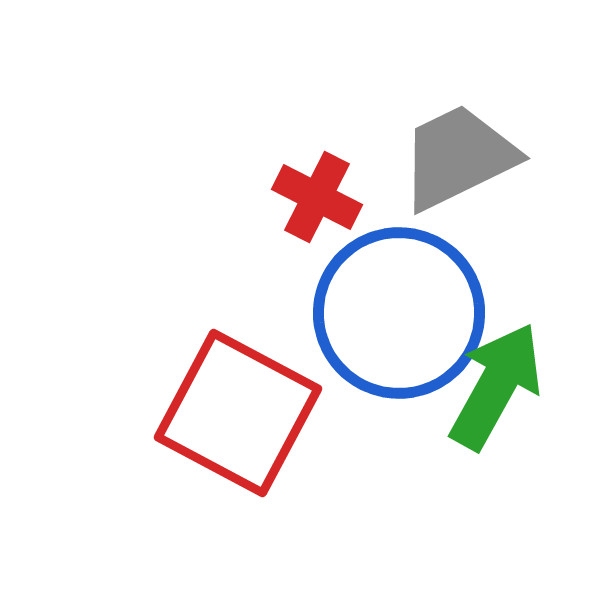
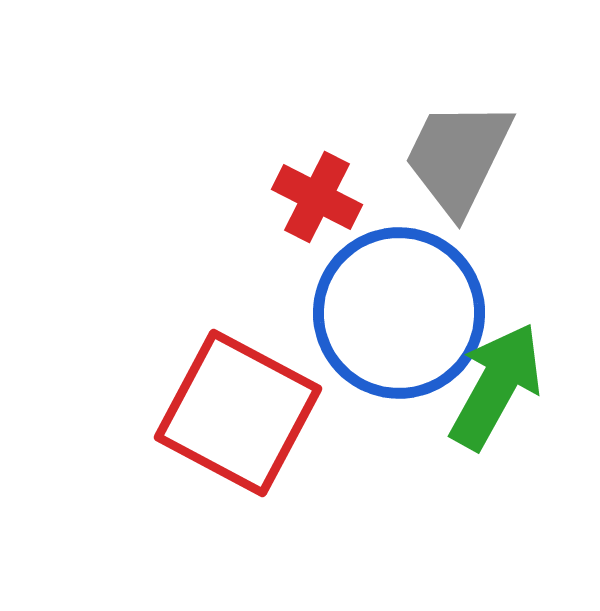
gray trapezoid: rotated 38 degrees counterclockwise
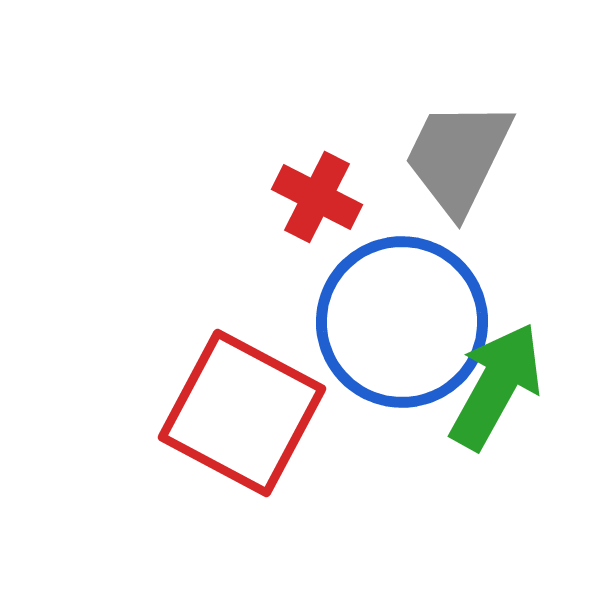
blue circle: moved 3 px right, 9 px down
red square: moved 4 px right
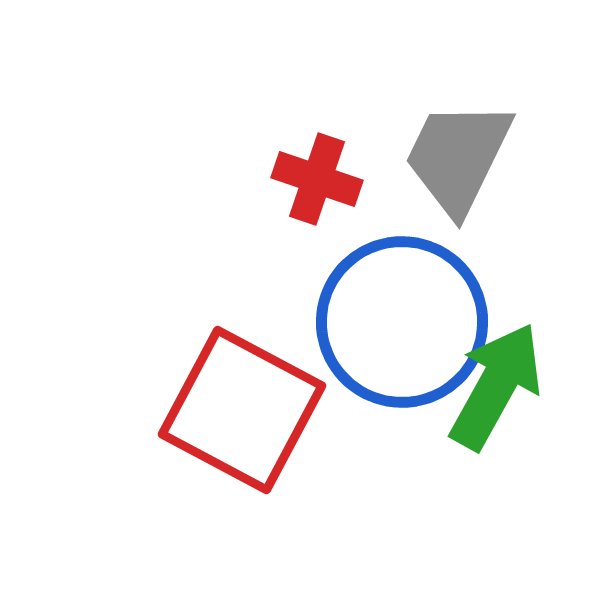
red cross: moved 18 px up; rotated 8 degrees counterclockwise
red square: moved 3 px up
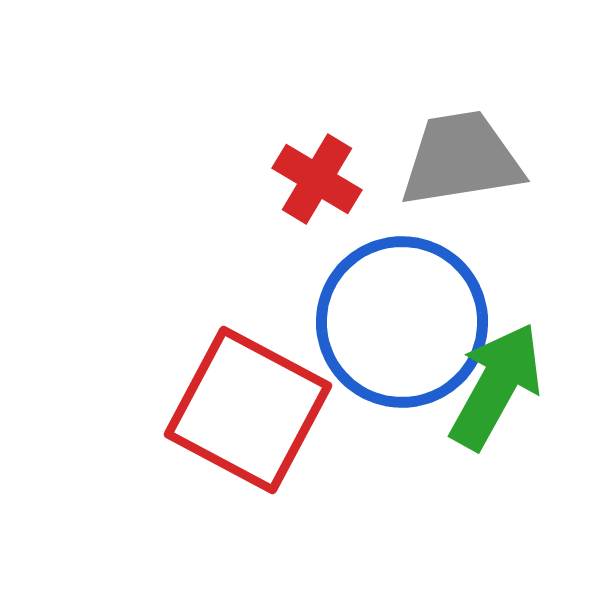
gray trapezoid: moved 3 px right, 2 px down; rotated 55 degrees clockwise
red cross: rotated 12 degrees clockwise
red square: moved 6 px right
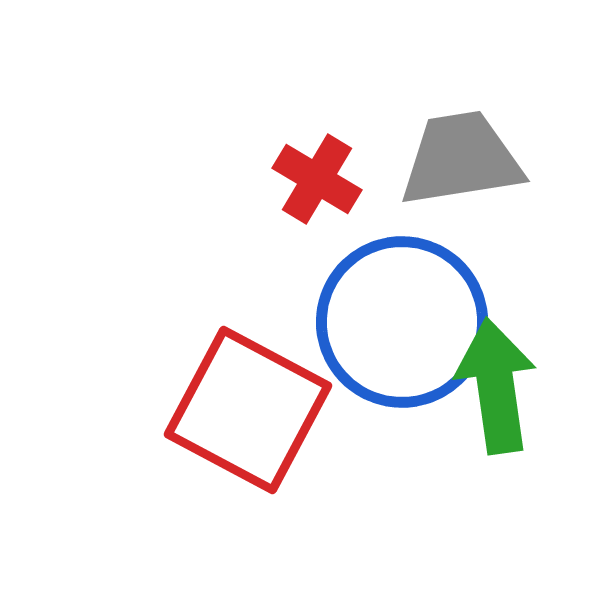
green arrow: rotated 37 degrees counterclockwise
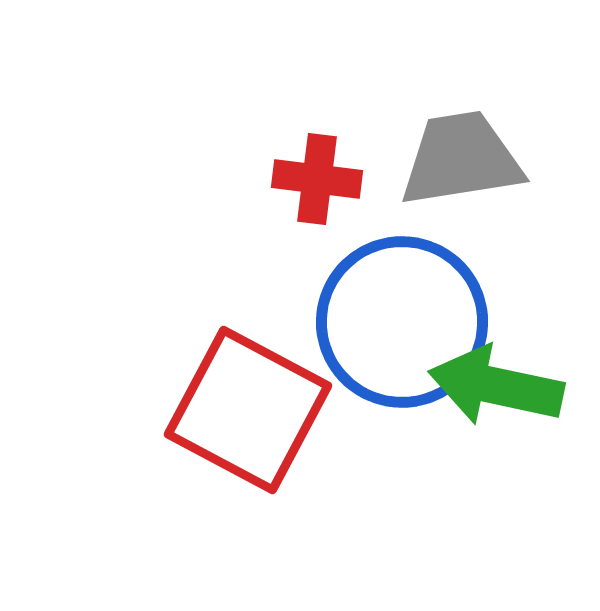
red cross: rotated 24 degrees counterclockwise
green arrow: rotated 70 degrees counterclockwise
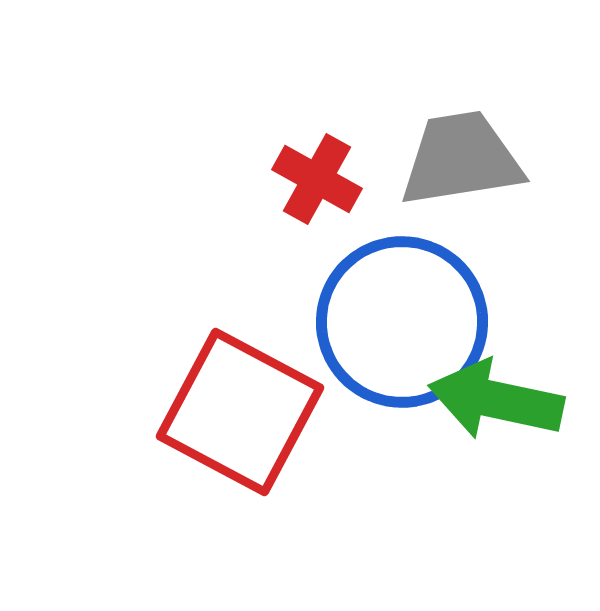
red cross: rotated 22 degrees clockwise
green arrow: moved 14 px down
red square: moved 8 px left, 2 px down
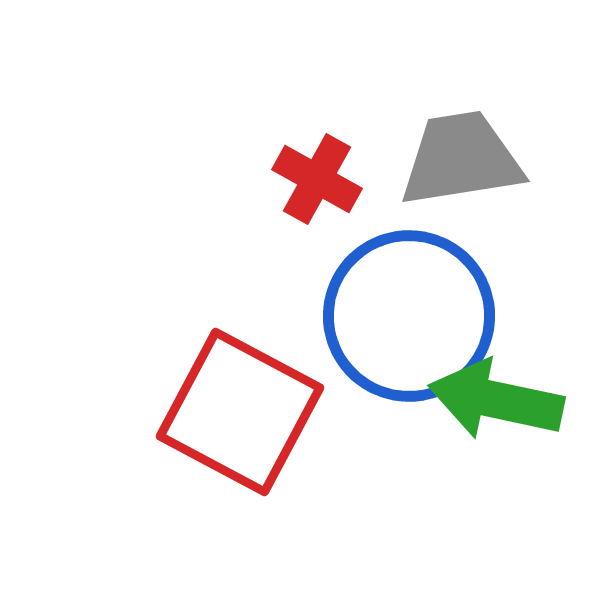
blue circle: moved 7 px right, 6 px up
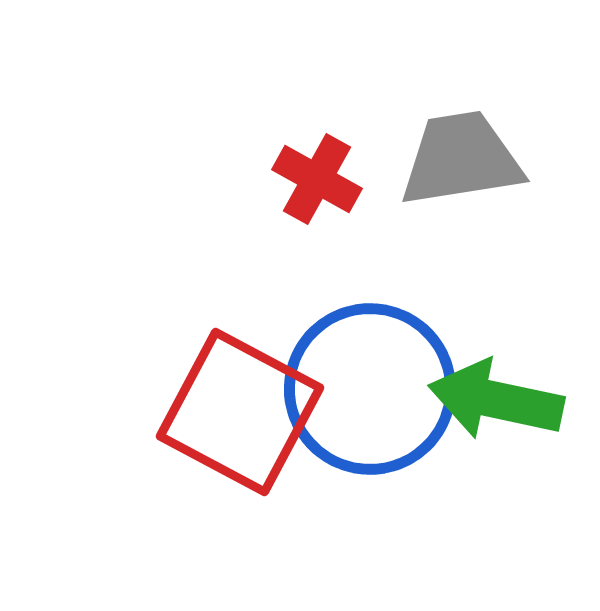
blue circle: moved 39 px left, 73 px down
